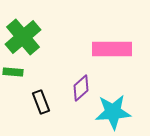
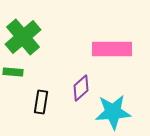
black rectangle: rotated 30 degrees clockwise
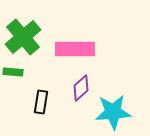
pink rectangle: moved 37 px left
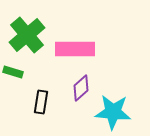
green cross: moved 4 px right, 2 px up
green rectangle: rotated 12 degrees clockwise
cyan star: rotated 9 degrees clockwise
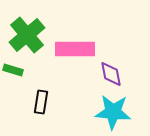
green rectangle: moved 2 px up
purple diamond: moved 30 px right, 14 px up; rotated 60 degrees counterclockwise
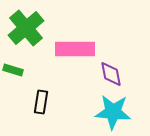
green cross: moved 1 px left, 7 px up
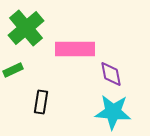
green rectangle: rotated 42 degrees counterclockwise
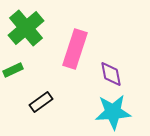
pink rectangle: rotated 72 degrees counterclockwise
black rectangle: rotated 45 degrees clockwise
cyan star: rotated 9 degrees counterclockwise
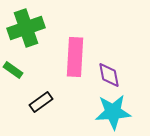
green cross: rotated 21 degrees clockwise
pink rectangle: moved 8 px down; rotated 15 degrees counterclockwise
green rectangle: rotated 60 degrees clockwise
purple diamond: moved 2 px left, 1 px down
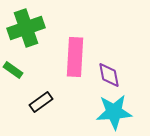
cyan star: moved 1 px right
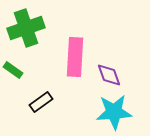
purple diamond: rotated 8 degrees counterclockwise
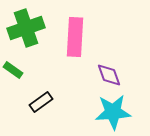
pink rectangle: moved 20 px up
cyan star: moved 1 px left
